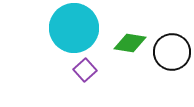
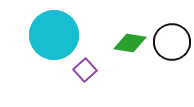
cyan circle: moved 20 px left, 7 px down
black circle: moved 10 px up
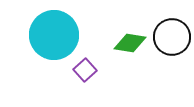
black circle: moved 5 px up
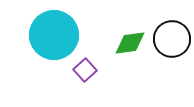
black circle: moved 2 px down
green diamond: rotated 16 degrees counterclockwise
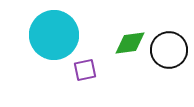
black circle: moved 3 px left, 11 px down
purple square: rotated 30 degrees clockwise
